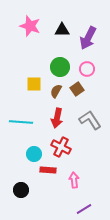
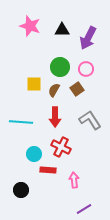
pink circle: moved 1 px left
brown semicircle: moved 2 px left, 1 px up
red arrow: moved 2 px left, 1 px up; rotated 12 degrees counterclockwise
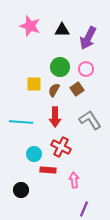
purple line: rotated 35 degrees counterclockwise
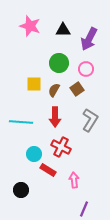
black triangle: moved 1 px right
purple arrow: moved 1 px right, 1 px down
green circle: moved 1 px left, 4 px up
gray L-shape: rotated 65 degrees clockwise
red rectangle: rotated 28 degrees clockwise
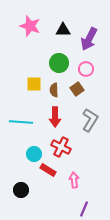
brown semicircle: rotated 32 degrees counterclockwise
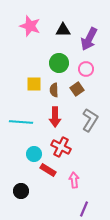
black circle: moved 1 px down
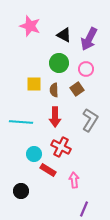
black triangle: moved 1 px right, 5 px down; rotated 28 degrees clockwise
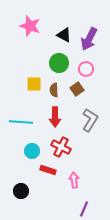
cyan circle: moved 2 px left, 3 px up
red rectangle: rotated 14 degrees counterclockwise
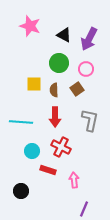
gray L-shape: rotated 20 degrees counterclockwise
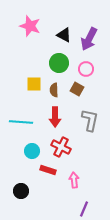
brown square: rotated 24 degrees counterclockwise
